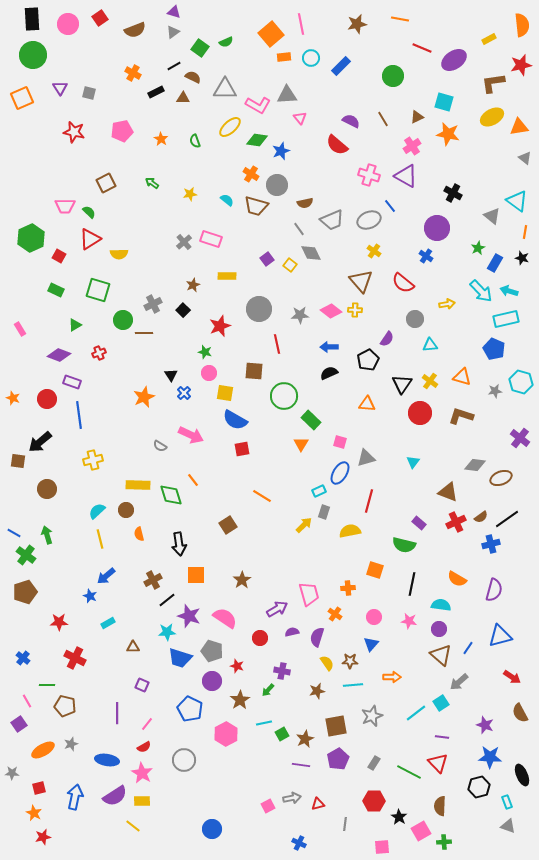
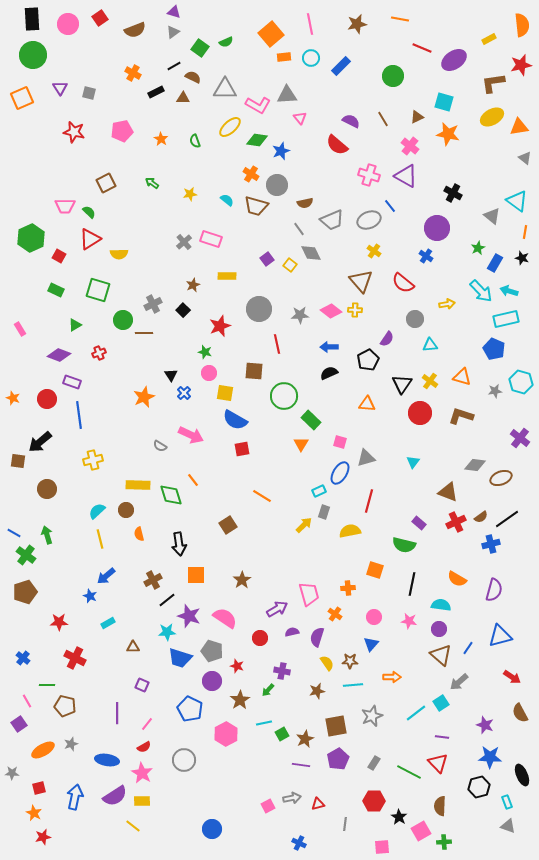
pink line at (301, 24): moved 9 px right
pink cross at (412, 146): moved 2 px left; rotated 18 degrees counterclockwise
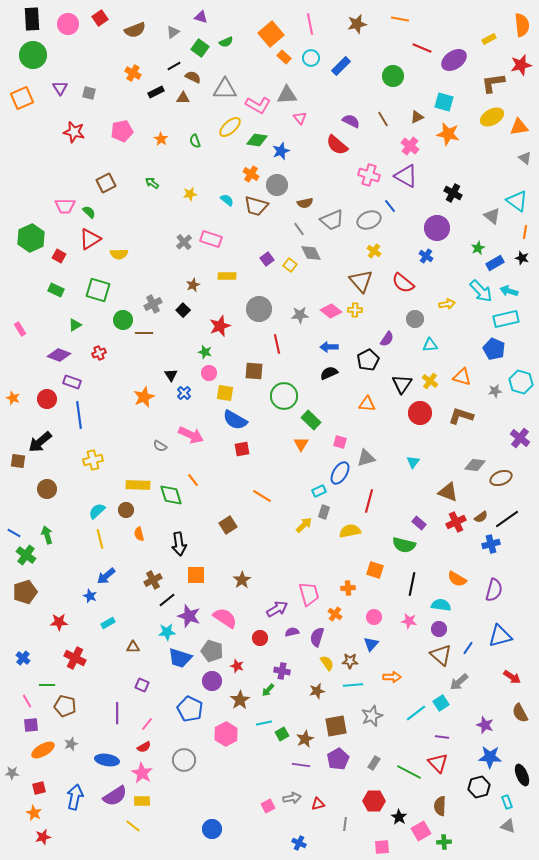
purple triangle at (174, 12): moved 27 px right, 5 px down
orange rectangle at (284, 57): rotated 48 degrees clockwise
blue rectangle at (495, 263): rotated 30 degrees clockwise
purple square at (19, 724): moved 12 px right, 1 px down; rotated 28 degrees clockwise
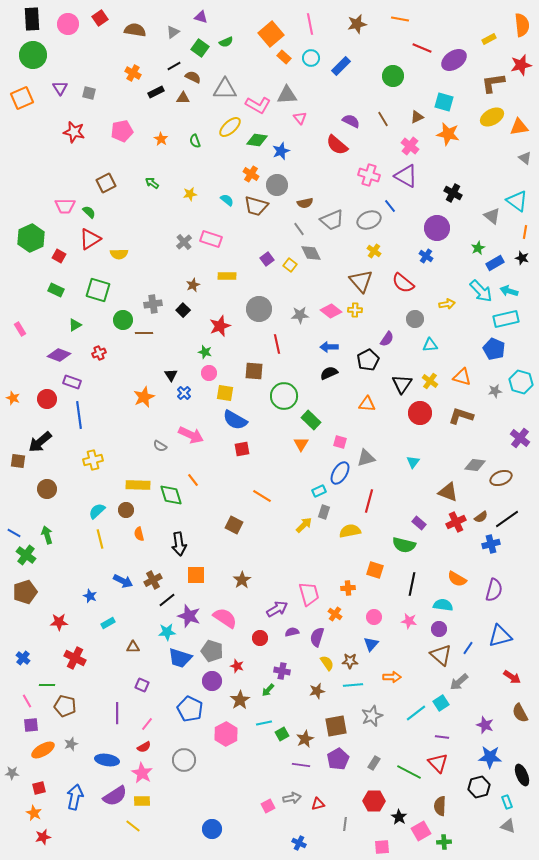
brown semicircle at (135, 30): rotated 150 degrees counterclockwise
gray cross at (153, 304): rotated 18 degrees clockwise
brown square at (228, 525): moved 6 px right; rotated 30 degrees counterclockwise
blue arrow at (106, 576): moved 17 px right, 5 px down; rotated 114 degrees counterclockwise
cyan semicircle at (441, 605): moved 2 px right
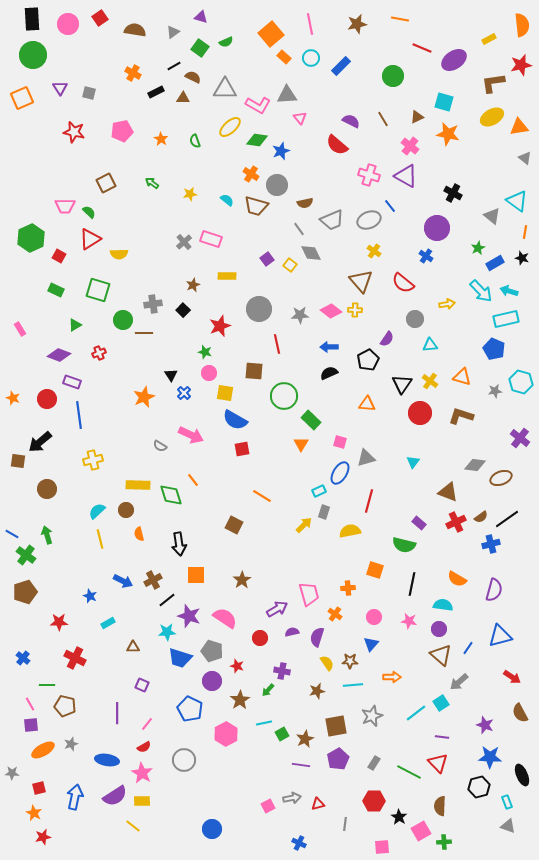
blue line at (14, 533): moved 2 px left, 1 px down
pink line at (27, 701): moved 3 px right, 3 px down
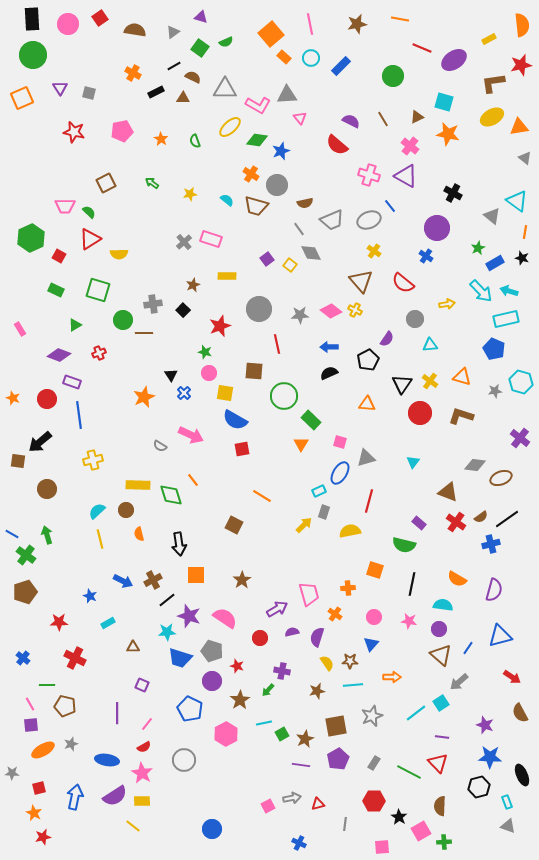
yellow cross at (355, 310): rotated 24 degrees clockwise
red cross at (456, 522): rotated 30 degrees counterclockwise
